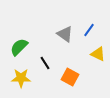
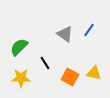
yellow triangle: moved 4 px left, 19 px down; rotated 14 degrees counterclockwise
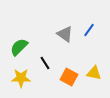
orange square: moved 1 px left
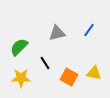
gray triangle: moved 8 px left, 1 px up; rotated 48 degrees counterclockwise
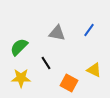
gray triangle: rotated 24 degrees clockwise
black line: moved 1 px right
yellow triangle: moved 3 px up; rotated 14 degrees clockwise
orange square: moved 6 px down
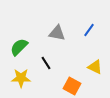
yellow triangle: moved 1 px right, 3 px up
orange square: moved 3 px right, 3 px down
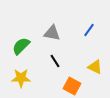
gray triangle: moved 5 px left
green semicircle: moved 2 px right, 1 px up
black line: moved 9 px right, 2 px up
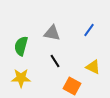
green semicircle: rotated 30 degrees counterclockwise
yellow triangle: moved 2 px left
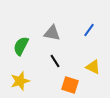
green semicircle: rotated 12 degrees clockwise
yellow star: moved 1 px left, 3 px down; rotated 18 degrees counterclockwise
orange square: moved 2 px left, 1 px up; rotated 12 degrees counterclockwise
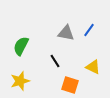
gray triangle: moved 14 px right
